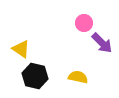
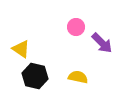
pink circle: moved 8 px left, 4 px down
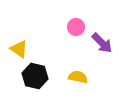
yellow triangle: moved 2 px left
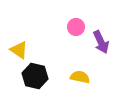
purple arrow: moved 1 px left, 1 px up; rotated 20 degrees clockwise
yellow triangle: moved 1 px down
yellow semicircle: moved 2 px right
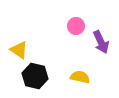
pink circle: moved 1 px up
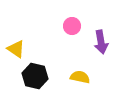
pink circle: moved 4 px left
purple arrow: rotated 15 degrees clockwise
yellow triangle: moved 3 px left, 1 px up
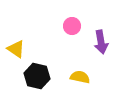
black hexagon: moved 2 px right
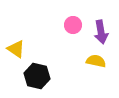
pink circle: moved 1 px right, 1 px up
purple arrow: moved 10 px up
yellow semicircle: moved 16 px right, 16 px up
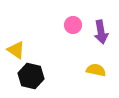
yellow triangle: moved 1 px down
yellow semicircle: moved 9 px down
black hexagon: moved 6 px left
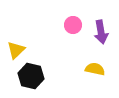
yellow triangle: rotated 42 degrees clockwise
yellow semicircle: moved 1 px left, 1 px up
